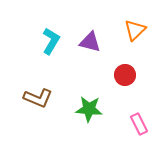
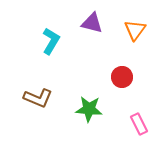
orange triangle: rotated 10 degrees counterclockwise
purple triangle: moved 2 px right, 19 px up
red circle: moved 3 px left, 2 px down
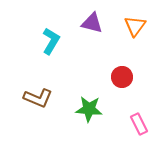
orange triangle: moved 4 px up
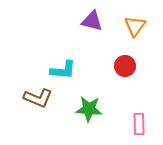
purple triangle: moved 2 px up
cyan L-shape: moved 12 px right, 29 px down; rotated 64 degrees clockwise
red circle: moved 3 px right, 11 px up
pink rectangle: rotated 25 degrees clockwise
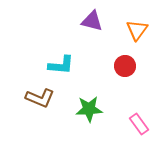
orange triangle: moved 2 px right, 4 px down
cyan L-shape: moved 2 px left, 5 px up
brown L-shape: moved 2 px right
green star: rotated 8 degrees counterclockwise
pink rectangle: rotated 35 degrees counterclockwise
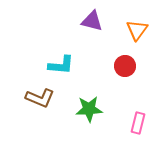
pink rectangle: moved 1 px left, 1 px up; rotated 50 degrees clockwise
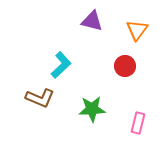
cyan L-shape: rotated 48 degrees counterclockwise
green star: moved 3 px right
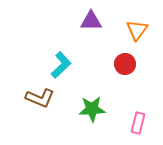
purple triangle: moved 1 px left; rotated 15 degrees counterclockwise
red circle: moved 2 px up
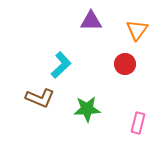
green star: moved 5 px left
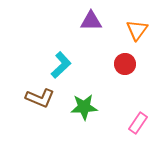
green star: moved 3 px left, 2 px up
pink rectangle: rotated 20 degrees clockwise
